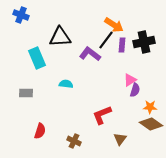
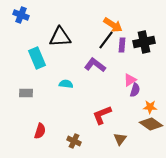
orange arrow: moved 1 px left
purple L-shape: moved 5 px right, 11 px down
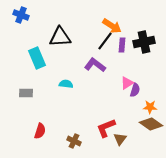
orange arrow: moved 1 px left, 1 px down
black line: moved 1 px left, 1 px down
pink triangle: moved 3 px left, 3 px down
red L-shape: moved 4 px right, 13 px down
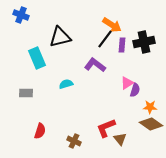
orange arrow: moved 1 px up
black triangle: rotated 10 degrees counterclockwise
black line: moved 2 px up
cyan semicircle: rotated 24 degrees counterclockwise
brown triangle: rotated 16 degrees counterclockwise
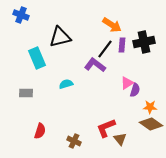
black line: moved 10 px down
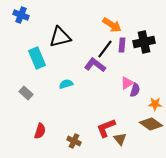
gray rectangle: rotated 40 degrees clockwise
orange star: moved 5 px right, 3 px up
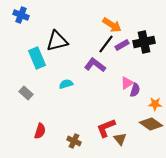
black triangle: moved 3 px left, 4 px down
purple rectangle: rotated 56 degrees clockwise
black line: moved 1 px right, 5 px up
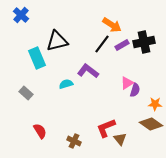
blue cross: rotated 21 degrees clockwise
black line: moved 4 px left
purple L-shape: moved 7 px left, 6 px down
red semicircle: rotated 49 degrees counterclockwise
